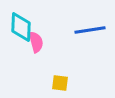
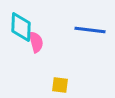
blue line: rotated 16 degrees clockwise
yellow square: moved 2 px down
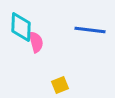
yellow square: rotated 30 degrees counterclockwise
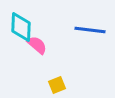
pink semicircle: moved 1 px right, 3 px down; rotated 35 degrees counterclockwise
yellow square: moved 3 px left
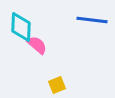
blue line: moved 2 px right, 10 px up
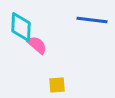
yellow square: rotated 18 degrees clockwise
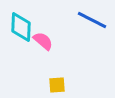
blue line: rotated 20 degrees clockwise
pink semicircle: moved 6 px right, 4 px up
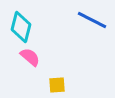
cyan diamond: rotated 12 degrees clockwise
pink semicircle: moved 13 px left, 16 px down
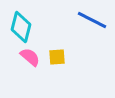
yellow square: moved 28 px up
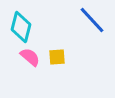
blue line: rotated 20 degrees clockwise
